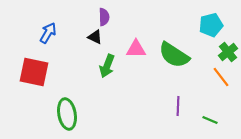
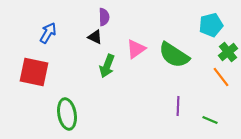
pink triangle: rotated 35 degrees counterclockwise
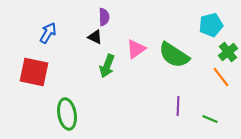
green line: moved 1 px up
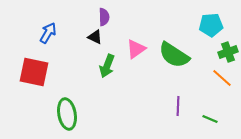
cyan pentagon: rotated 10 degrees clockwise
green cross: rotated 18 degrees clockwise
orange line: moved 1 px right, 1 px down; rotated 10 degrees counterclockwise
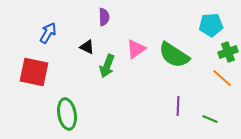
black triangle: moved 8 px left, 10 px down
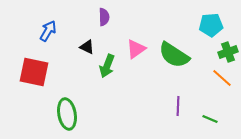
blue arrow: moved 2 px up
